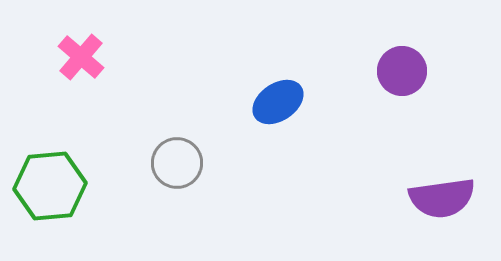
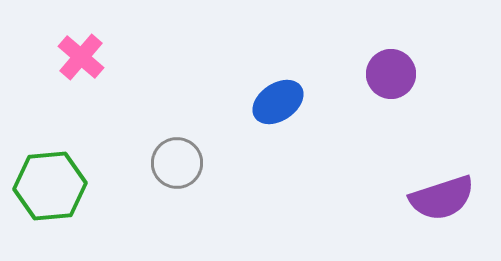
purple circle: moved 11 px left, 3 px down
purple semicircle: rotated 10 degrees counterclockwise
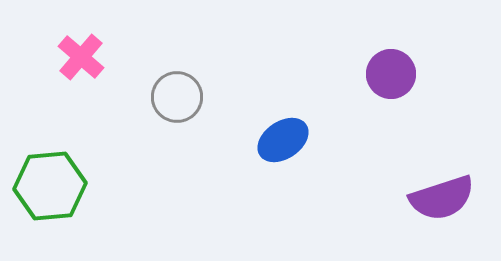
blue ellipse: moved 5 px right, 38 px down
gray circle: moved 66 px up
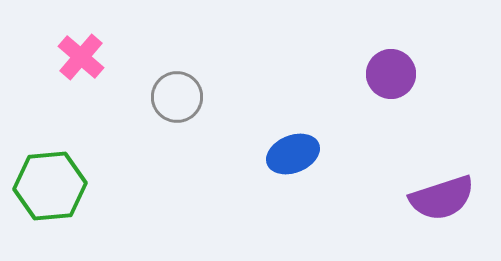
blue ellipse: moved 10 px right, 14 px down; rotated 12 degrees clockwise
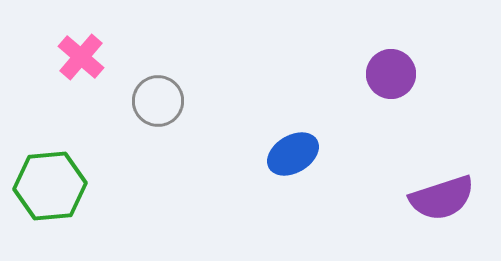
gray circle: moved 19 px left, 4 px down
blue ellipse: rotated 9 degrees counterclockwise
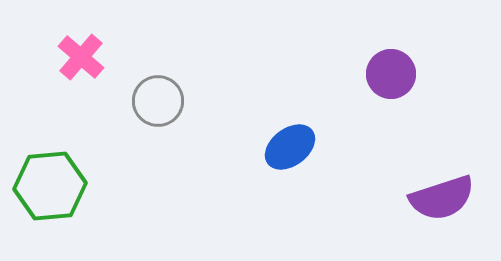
blue ellipse: moved 3 px left, 7 px up; rotated 6 degrees counterclockwise
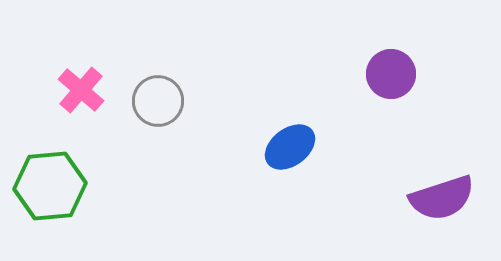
pink cross: moved 33 px down
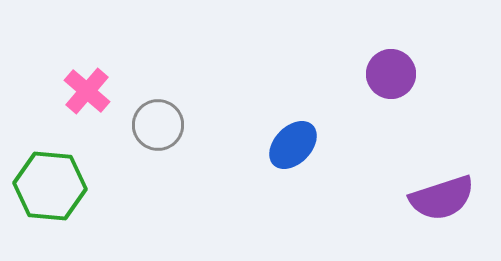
pink cross: moved 6 px right, 1 px down
gray circle: moved 24 px down
blue ellipse: moved 3 px right, 2 px up; rotated 9 degrees counterclockwise
green hexagon: rotated 10 degrees clockwise
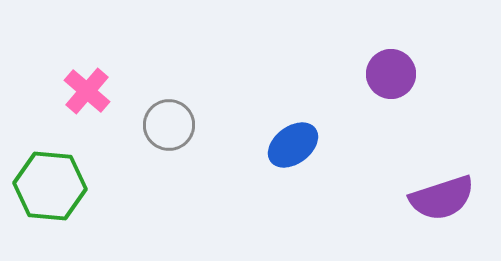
gray circle: moved 11 px right
blue ellipse: rotated 9 degrees clockwise
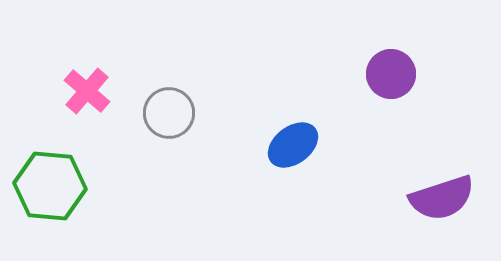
gray circle: moved 12 px up
